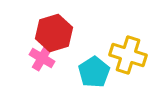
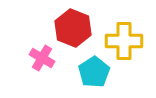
red hexagon: moved 19 px right, 5 px up; rotated 21 degrees counterclockwise
yellow cross: moved 4 px left, 14 px up; rotated 18 degrees counterclockwise
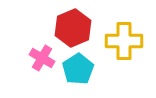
red hexagon: rotated 15 degrees clockwise
cyan pentagon: moved 16 px left, 3 px up
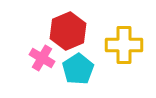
red hexagon: moved 5 px left, 3 px down
yellow cross: moved 4 px down
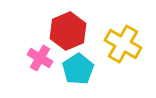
yellow cross: moved 1 px left, 1 px up; rotated 30 degrees clockwise
pink cross: moved 2 px left
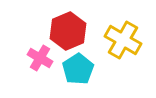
yellow cross: moved 4 px up
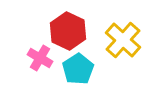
red hexagon: rotated 12 degrees counterclockwise
yellow cross: rotated 12 degrees clockwise
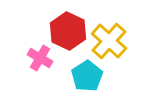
yellow cross: moved 14 px left, 1 px down
cyan pentagon: moved 9 px right, 7 px down
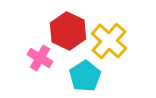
cyan pentagon: moved 2 px left
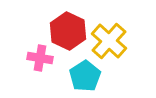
pink cross: rotated 20 degrees counterclockwise
